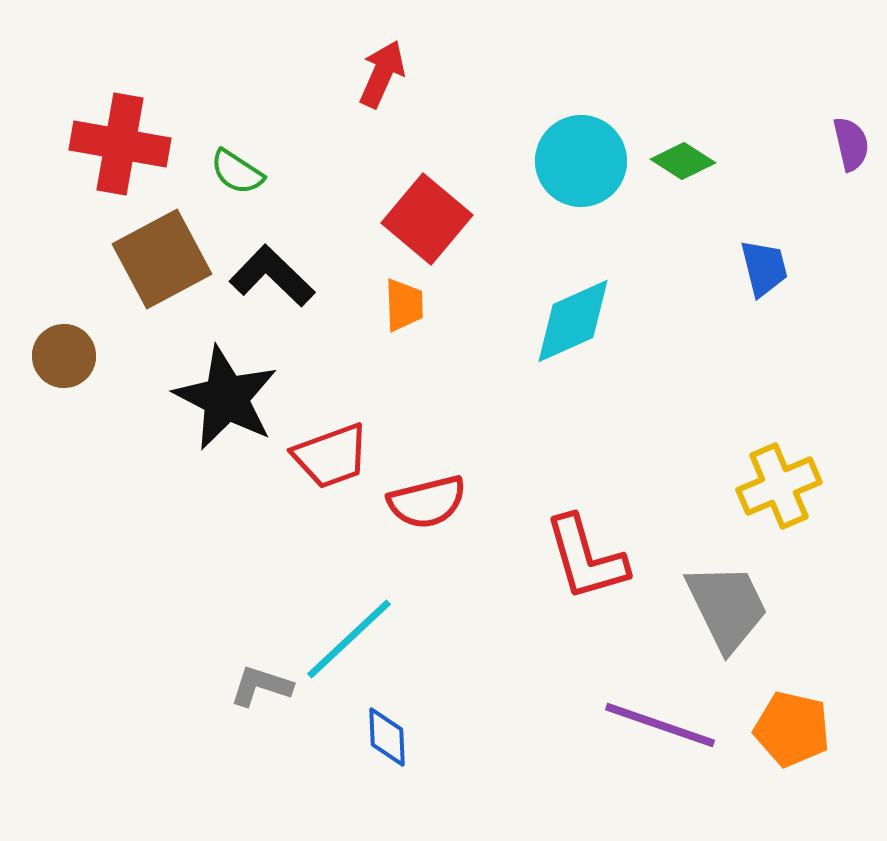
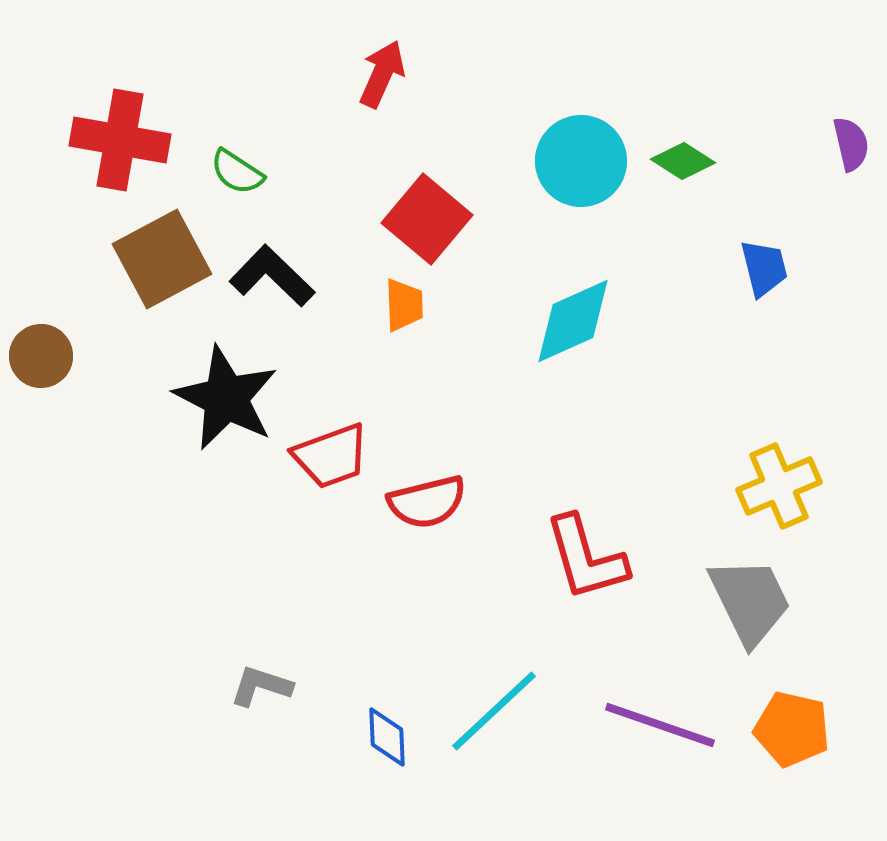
red cross: moved 4 px up
brown circle: moved 23 px left
gray trapezoid: moved 23 px right, 6 px up
cyan line: moved 145 px right, 72 px down
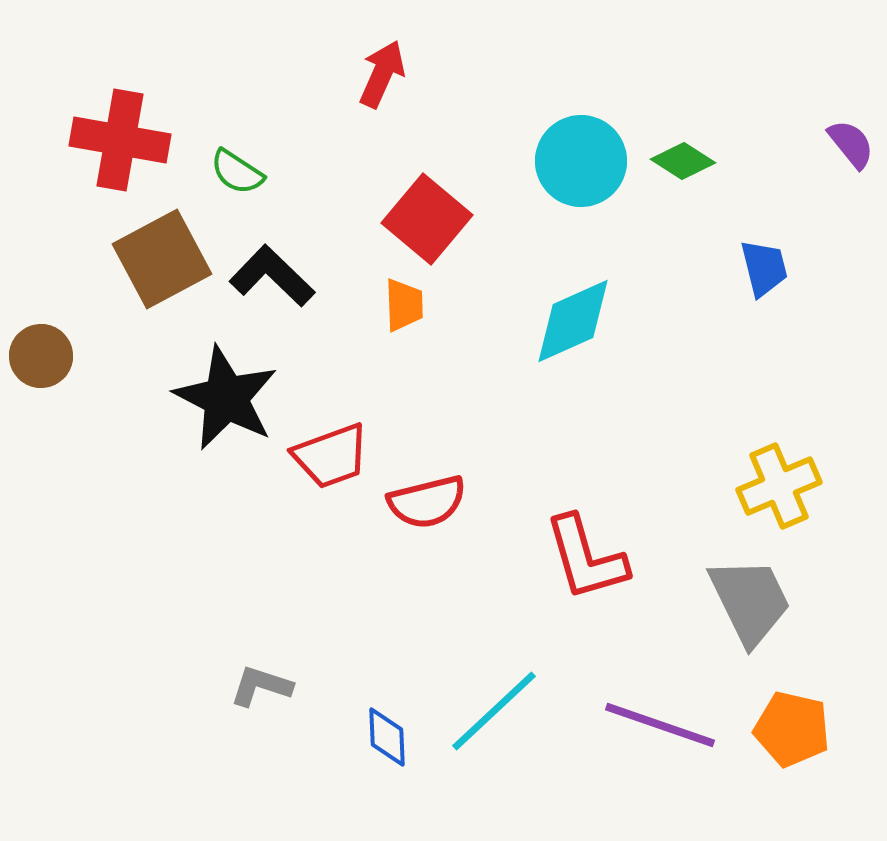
purple semicircle: rotated 26 degrees counterclockwise
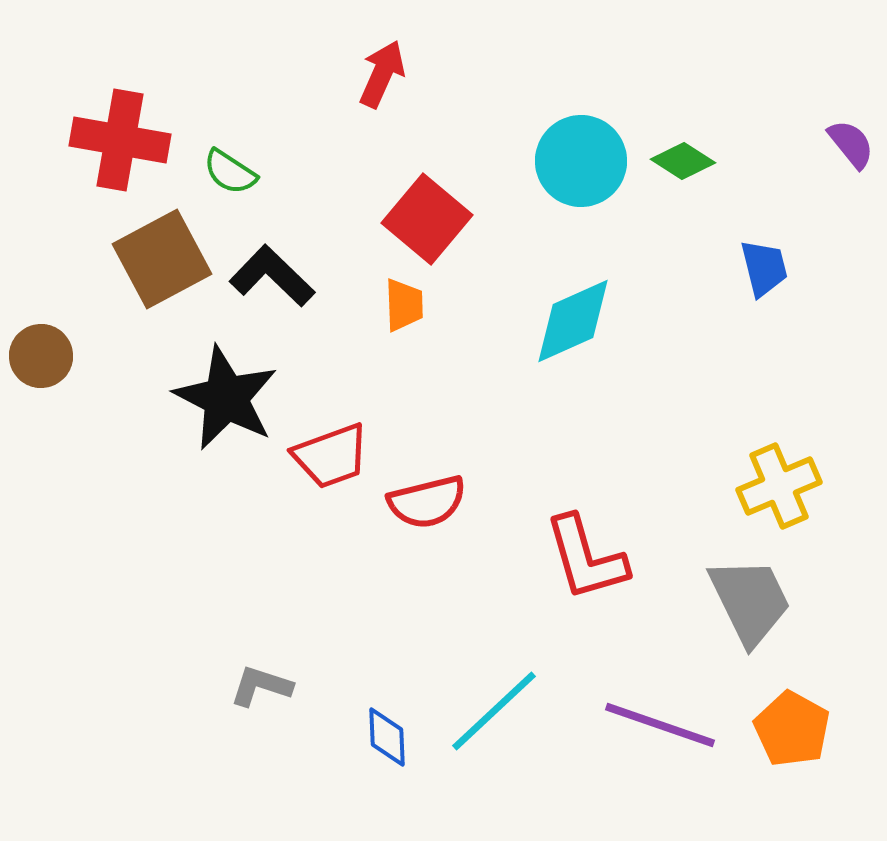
green semicircle: moved 7 px left
orange pentagon: rotated 16 degrees clockwise
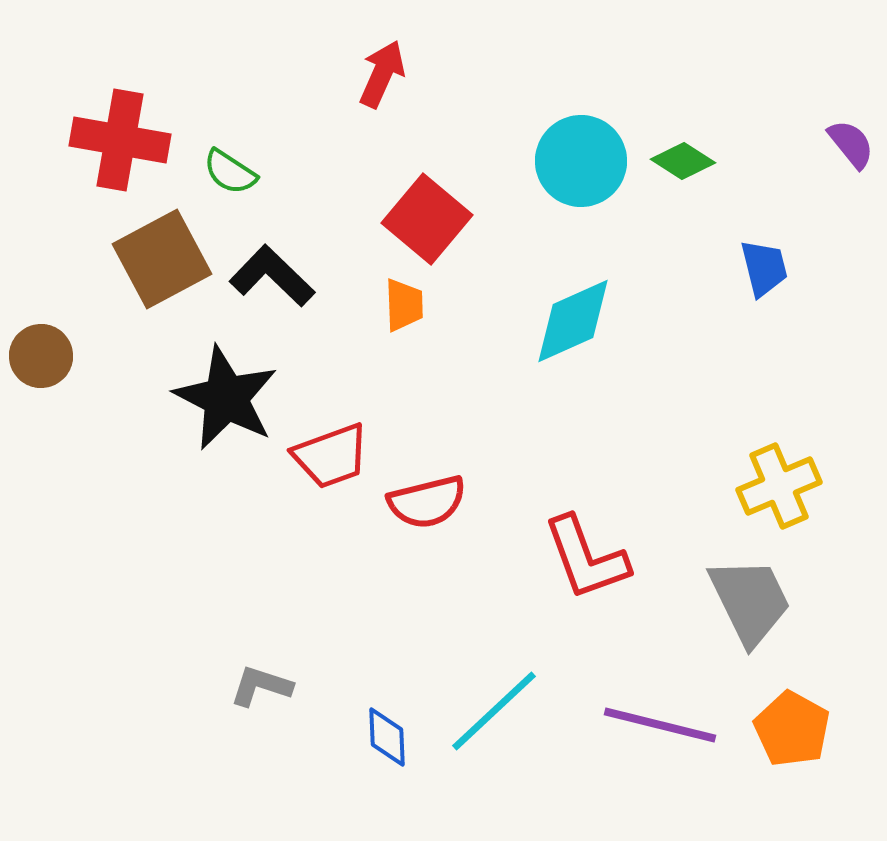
red L-shape: rotated 4 degrees counterclockwise
purple line: rotated 5 degrees counterclockwise
